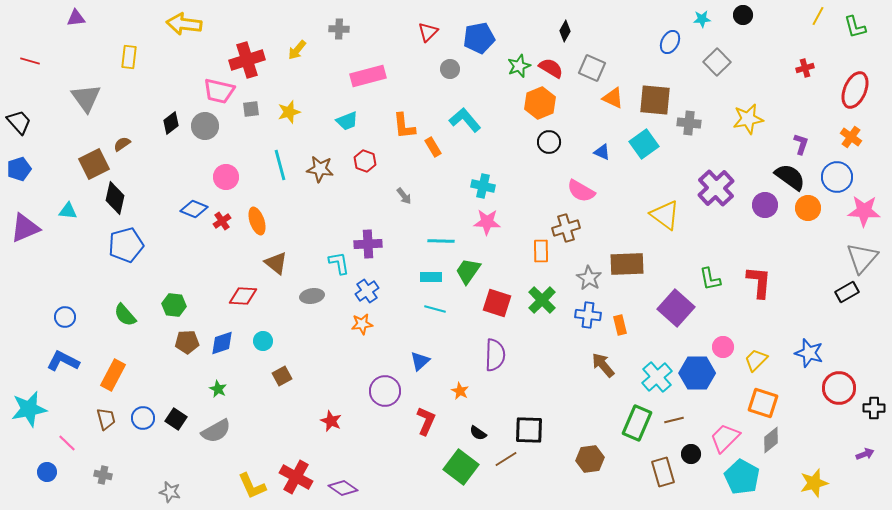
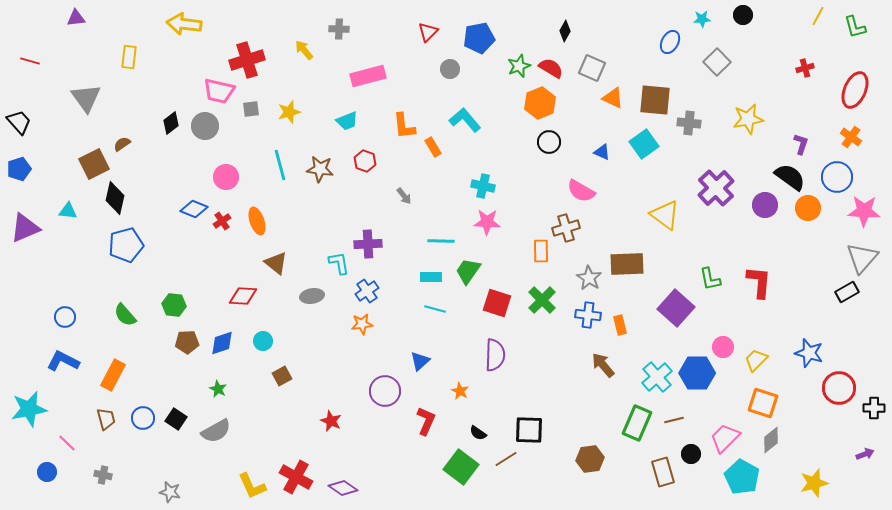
yellow arrow at (297, 50): moved 7 px right; rotated 100 degrees clockwise
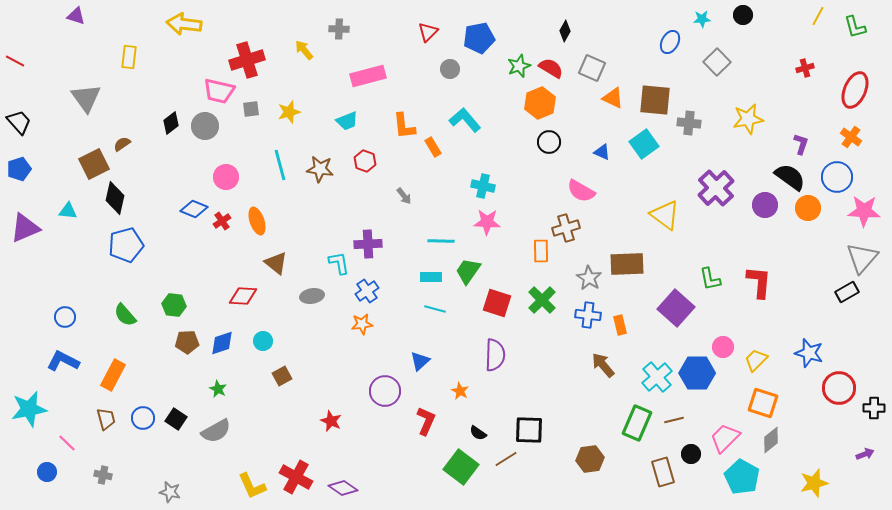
purple triangle at (76, 18): moved 2 px up; rotated 24 degrees clockwise
red line at (30, 61): moved 15 px left; rotated 12 degrees clockwise
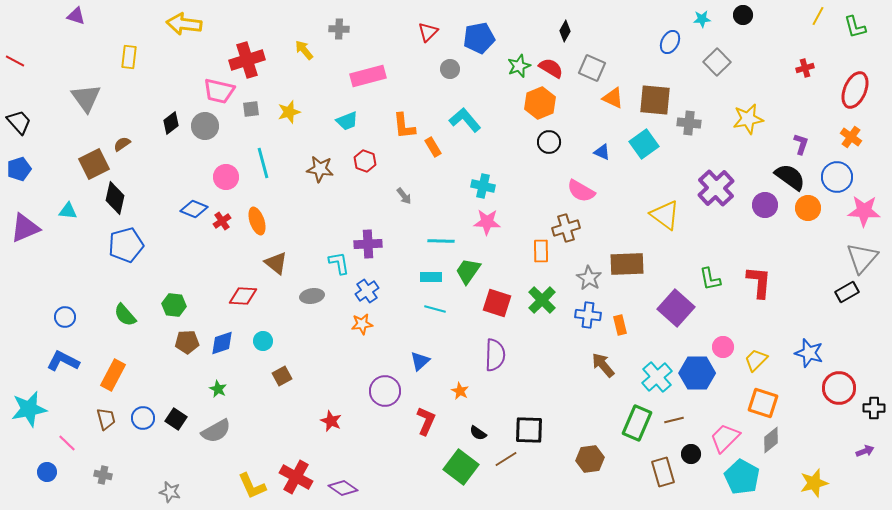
cyan line at (280, 165): moved 17 px left, 2 px up
purple arrow at (865, 454): moved 3 px up
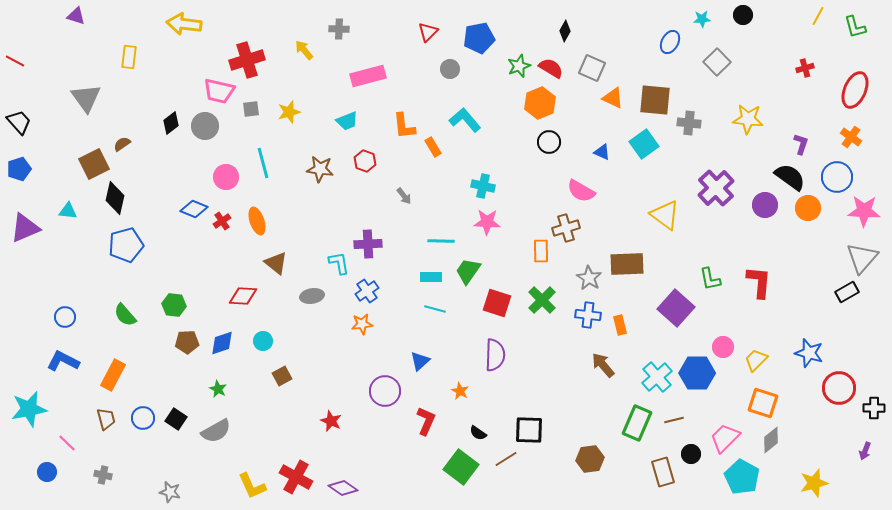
yellow star at (748, 119): rotated 16 degrees clockwise
purple arrow at (865, 451): rotated 132 degrees clockwise
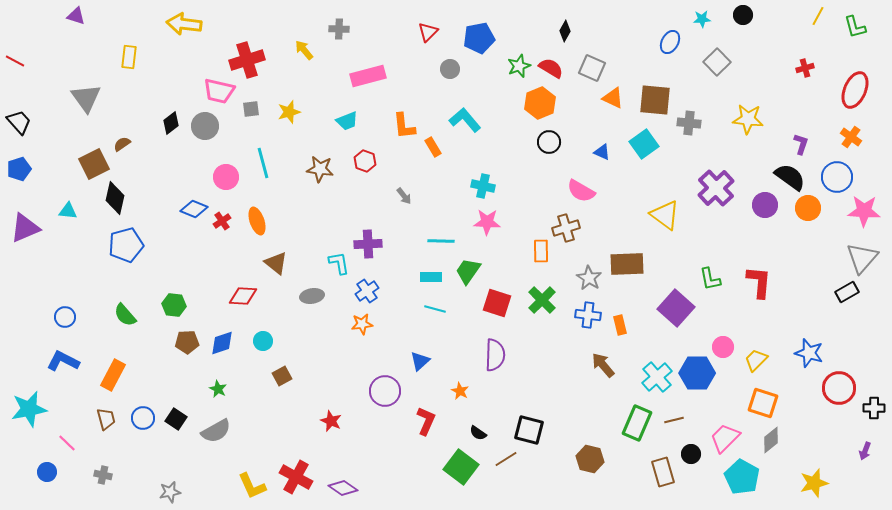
black square at (529, 430): rotated 12 degrees clockwise
brown hexagon at (590, 459): rotated 20 degrees clockwise
gray star at (170, 492): rotated 25 degrees counterclockwise
